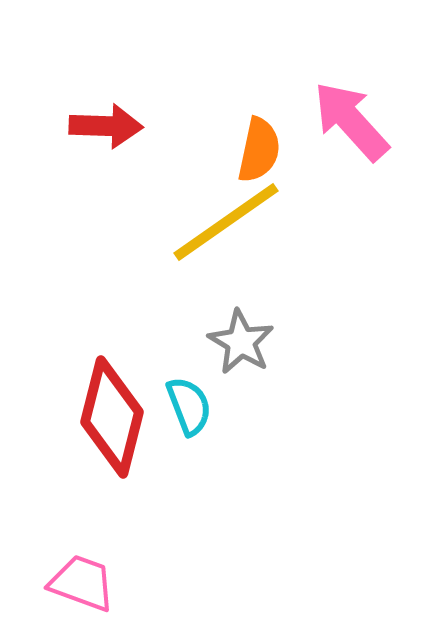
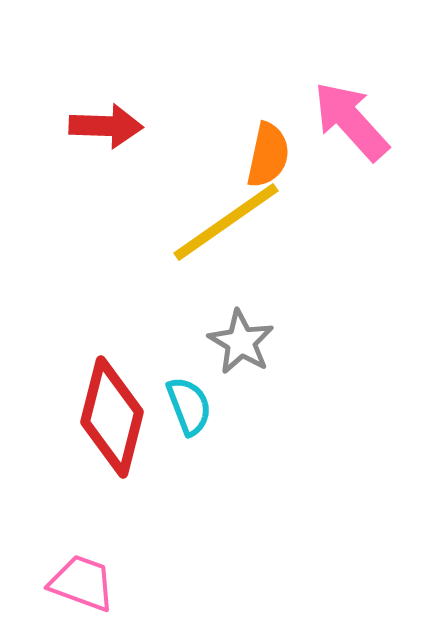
orange semicircle: moved 9 px right, 5 px down
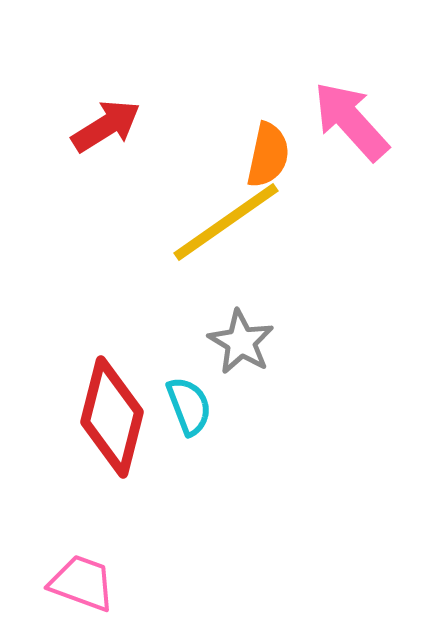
red arrow: rotated 34 degrees counterclockwise
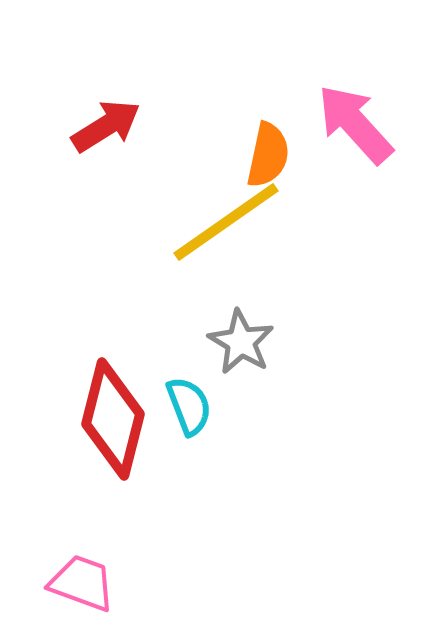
pink arrow: moved 4 px right, 3 px down
red diamond: moved 1 px right, 2 px down
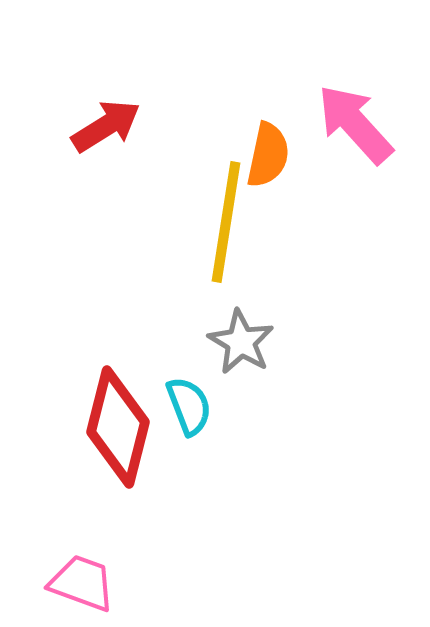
yellow line: rotated 46 degrees counterclockwise
red diamond: moved 5 px right, 8 px down
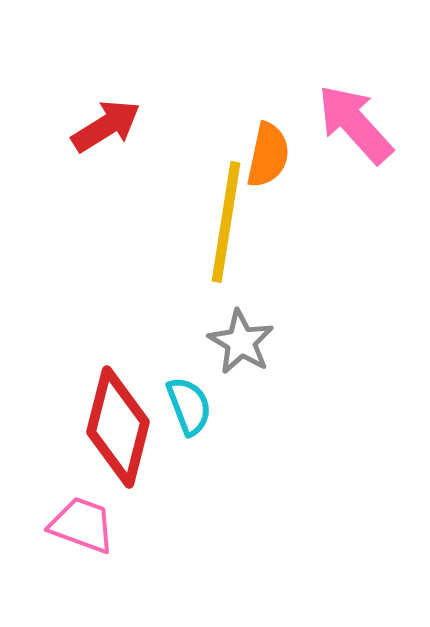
pink trapezoid: moved 58 px up
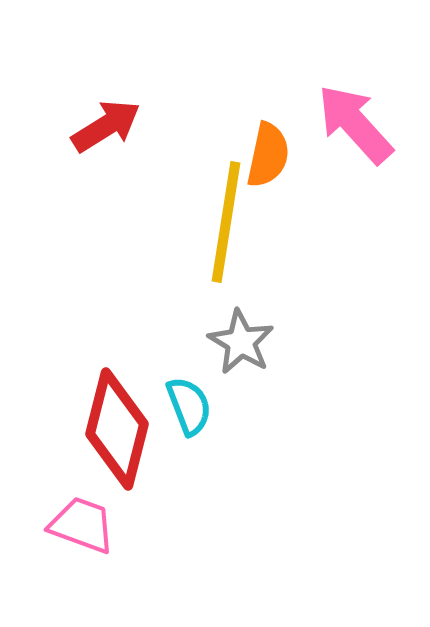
red diamond: moved 1 px left, 2 px down
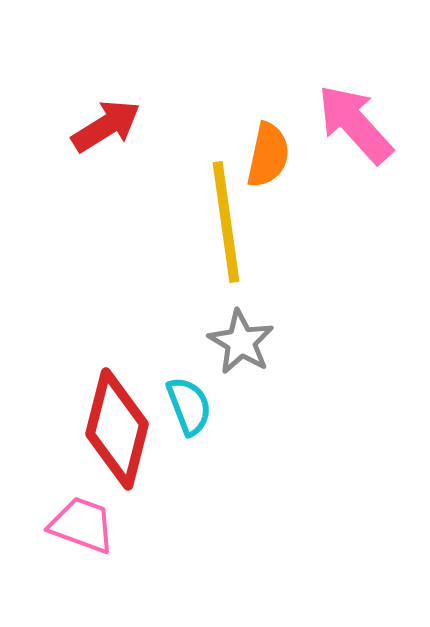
yellow line: rotated 17 degrees counterclockwise
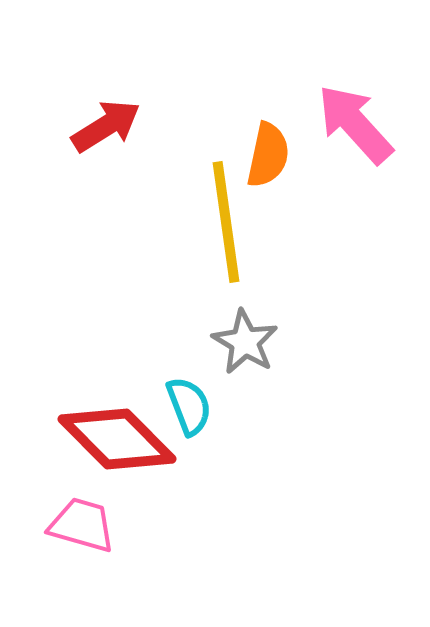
gray star: moved 4 px right
red diamond: moved 10 px down; rotated 59 degrees counterclockwise
pink trapezoid: rotated 4 degrees counterclockwise
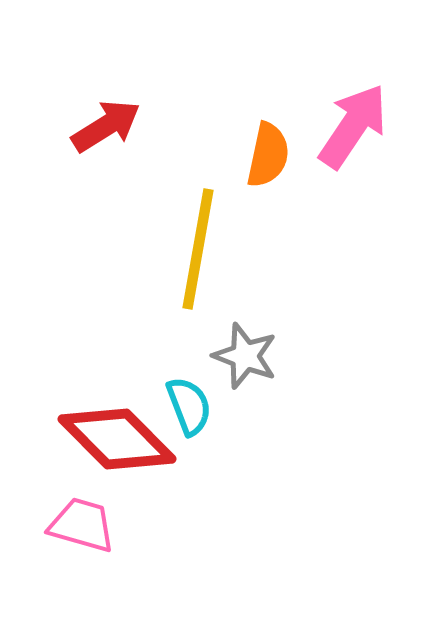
pink arrow: moved 2 px left, 2 px down; rotated 76 degrees clockwise
yellow line: moved 28 px left, 27 px down; rotated 18 degrees clockwise
gray star: moved 14 px down; rotated 10 degrees counterclockwise
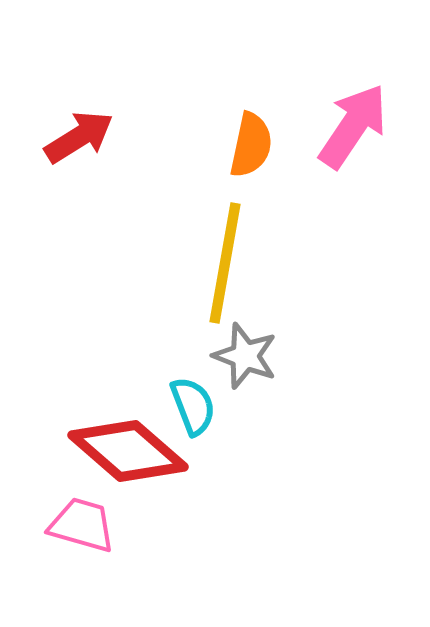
red arrow: moved 27 px left, 11 px down
orange semicircle: moved 17 px left, 10 px up
yellow line: moved 27 px right, 14 px down
cyan semicircle: moved 4 px right
red diamond: moved 11 px right, 12 px down; rotated 4 degrees counterclockwise
